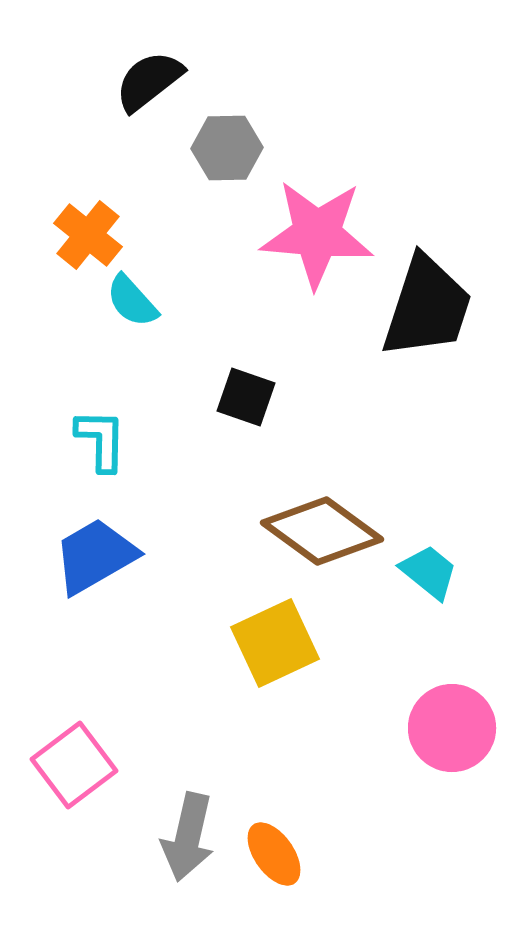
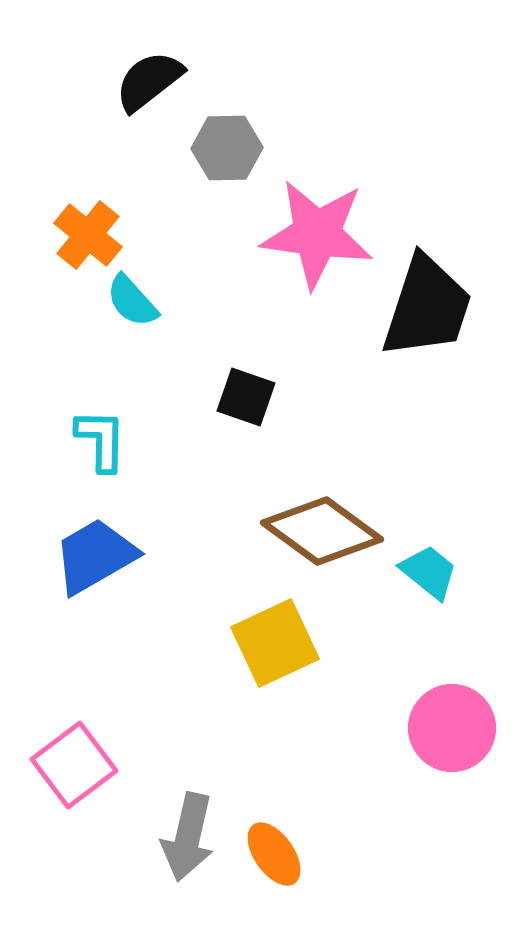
pink star: rotated 3 degrees clockwise
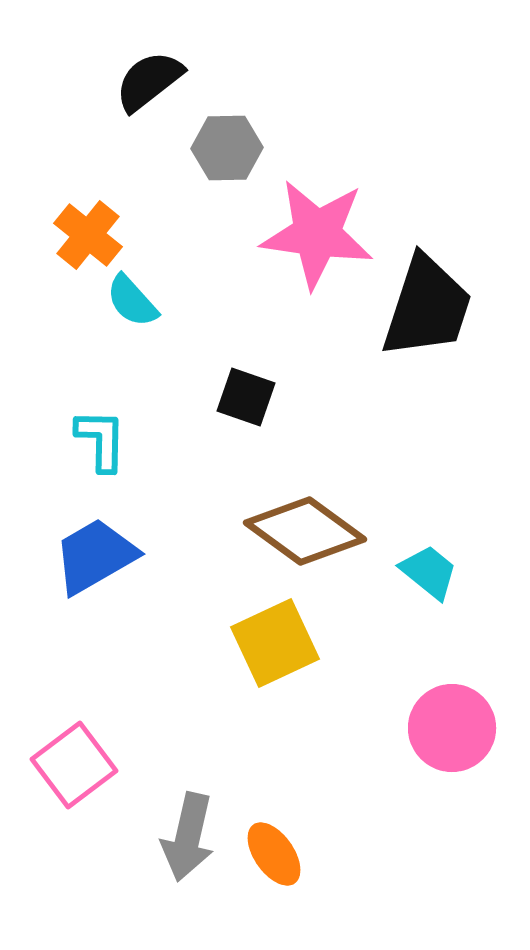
brown diamond: moved 17 px left
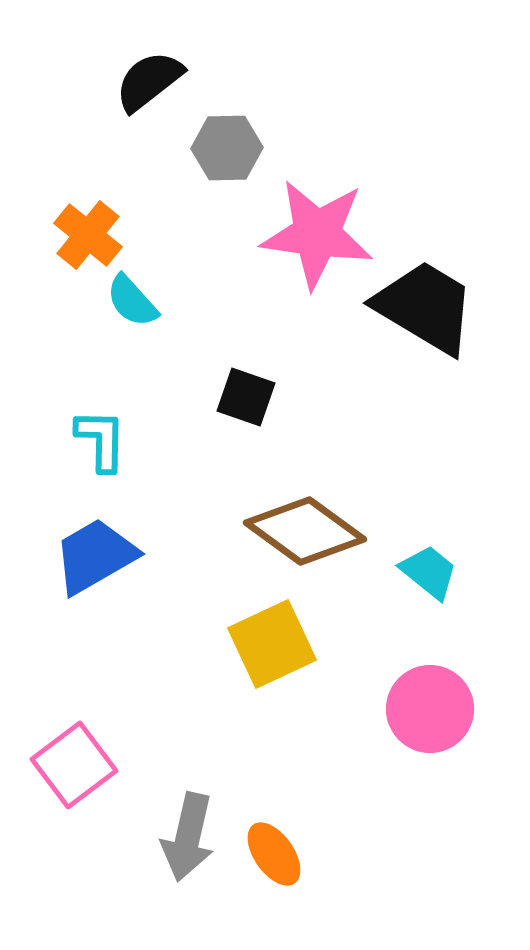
black trapezoid: moved 2 px left; rotated 77 degrees counterclockwise
yellow square: moved 3 px left, 1 px down
pink circle: moved 22 px left, 19 px up
